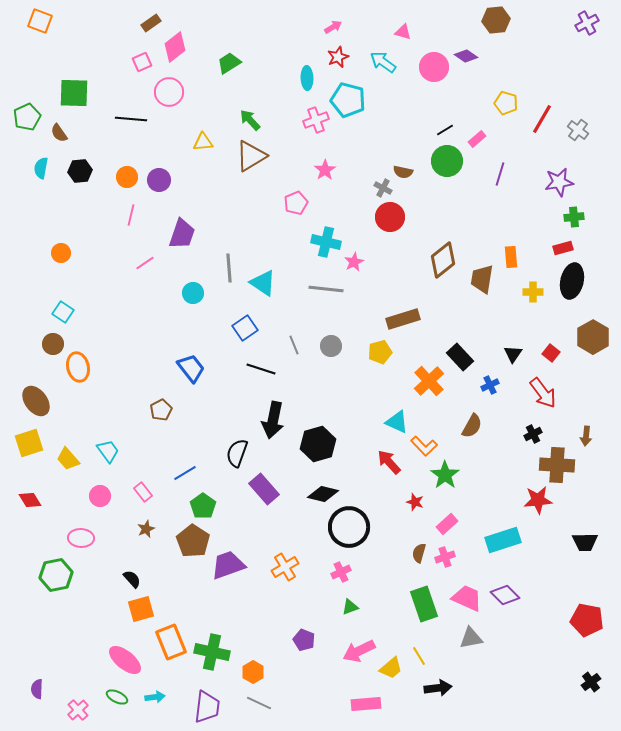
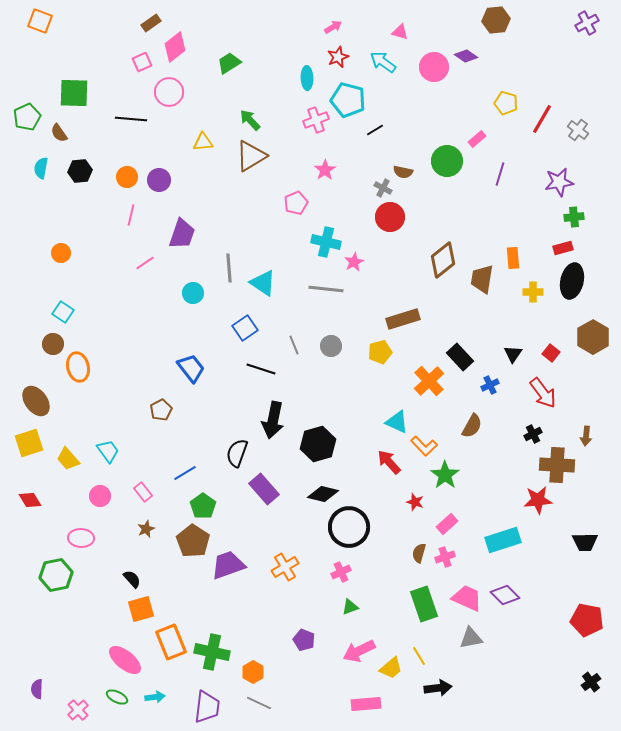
pink triangle at (403, 32): moved 3 px left
black line at (445, 130): moved 70 px left
orange rectangle at (511, 257): moved 2 px right, 1 px down
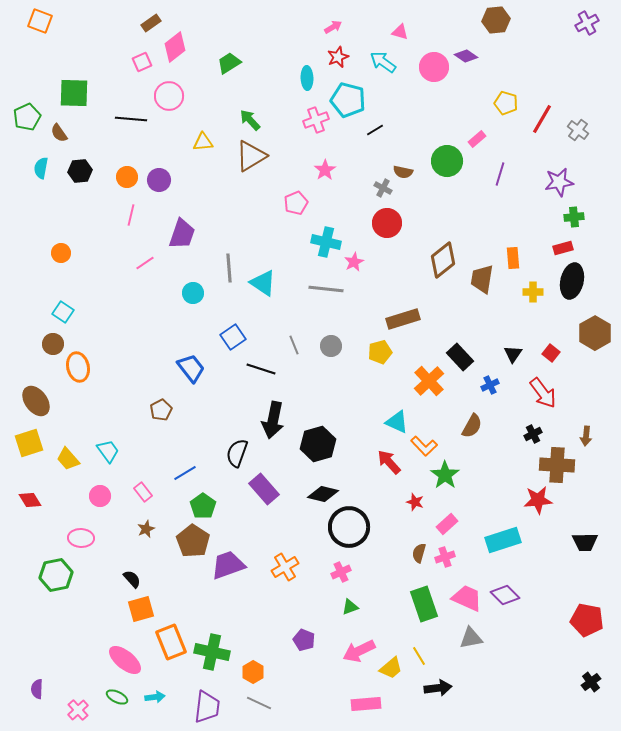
pink circle at (169, 92): moved 4 px down
red circle at (390, 217): moved 3 px left, 6 px down
blue square at (245, 328): moved 12 px left, 9 px down
brown hexagon at (593, 337): moved 2 px right, 4 px up
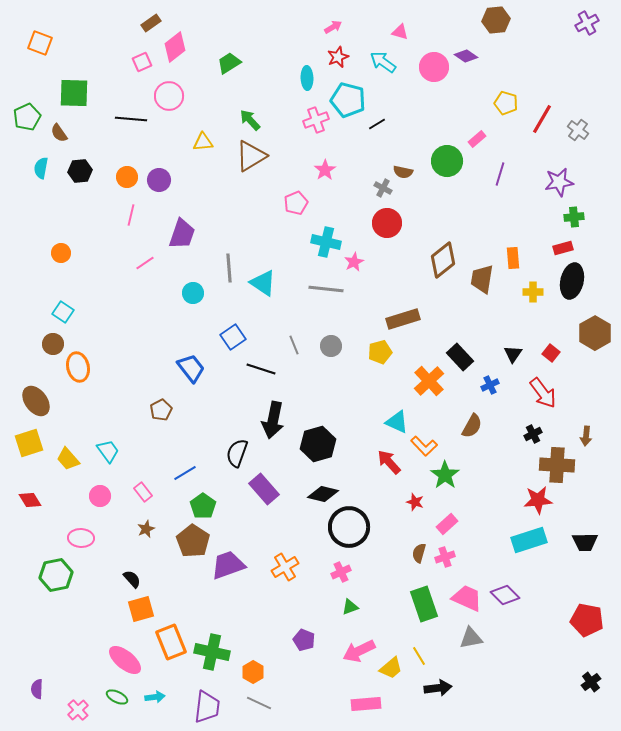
orange square at (40, 21): moved 22 px down
black line at (375, 130): moved 2 px right, 6 px up
cyan rectangle at (503, 540): moved 26 px right
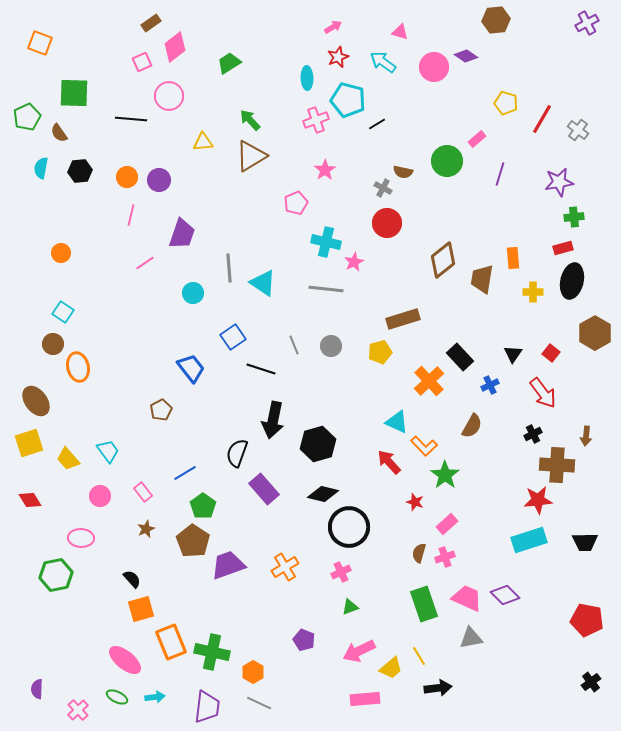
pink rectangle at (366, 704): moved 1 px left, 5 px up
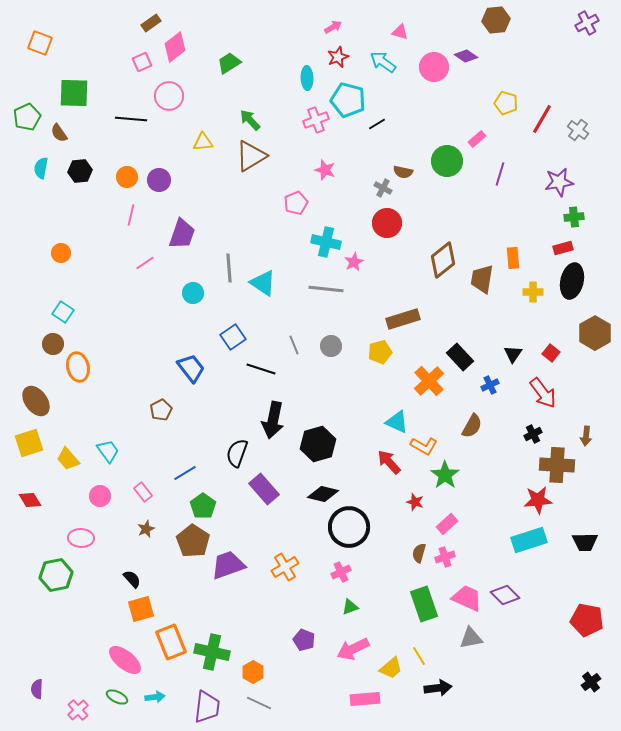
pink star at (325, 170): rotated 20 degrees counterclockwise
orange L-shape at (424, 446): rotated 16 degrees counterclockwise
pink arrow at (359, 651): moved 6 px left, 2 px up
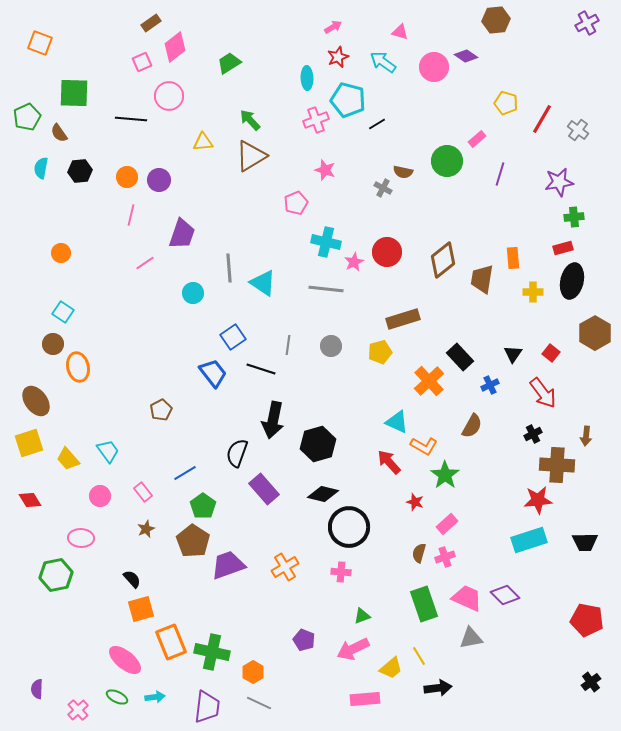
red circle at (387, 223): moved 29 px down
gray line at (294, 345): moved 6 px left; rotated 30 degrees clockwise
blue trapezoid at (191, 368): moved 22 px right, 5 px down
pink cross at (341, 572): rotated 30 degrees clockwise
green triangle at (350, 607): moved 12 px right, 9 px down
